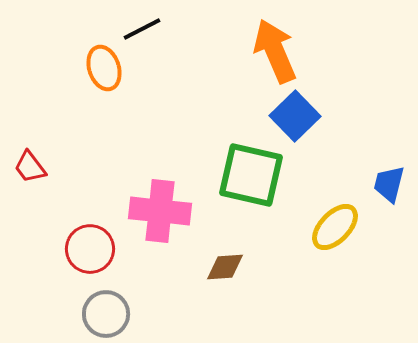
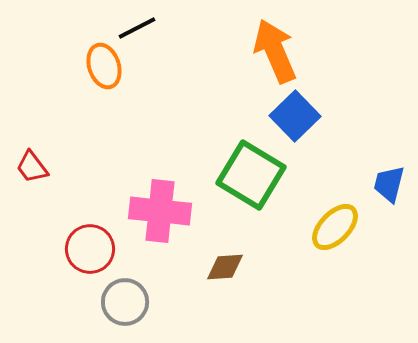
black line: moved 5 px left, 1 px up
orange ellipse: moved 2 px up
red trapezoid: moved 2 px right
green square: rotated 18 degrees clockwise
gray circle: moved 19 px right, 12 px up
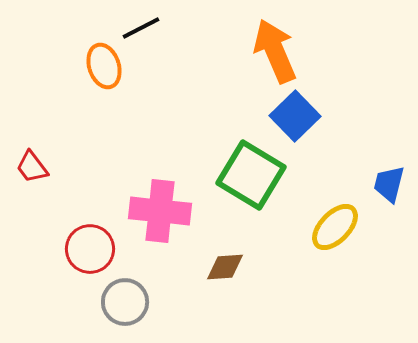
black line: moved 4 px right
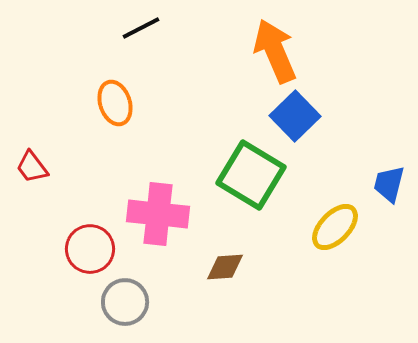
orange ellipse: moved 11 px right, 37 px down
pink cross: moved 2 px left, 3 px down
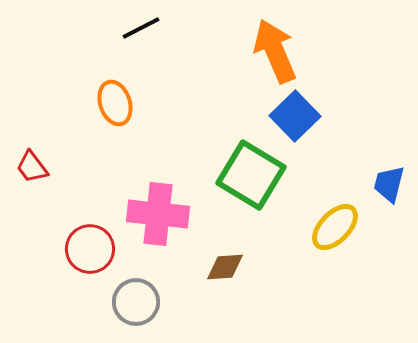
gray circle: moved 11 px right
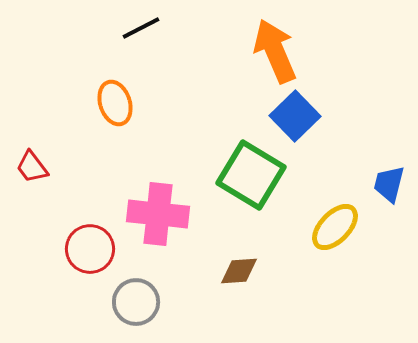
brown diamond: moved 14 px right, 4 px down
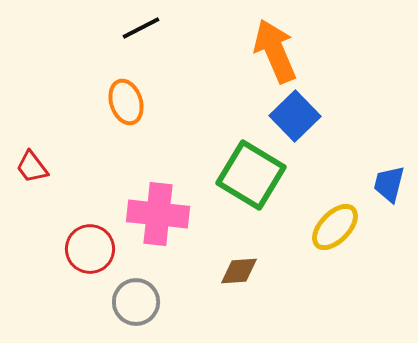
orange ellipse: moved 11 px right, 1 px up
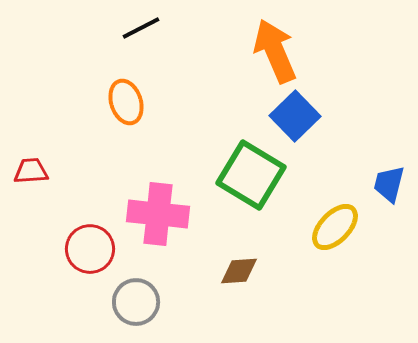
red trapezoid: moved 1 px left, 4 px down; rotated 123 degrees clockwise
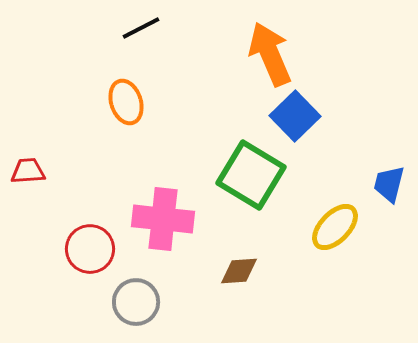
orange arrow: moved 5 px left, 3 px down
red trapezoid: moved 3 px left
pink cross: moved 5 px right, 5 px down
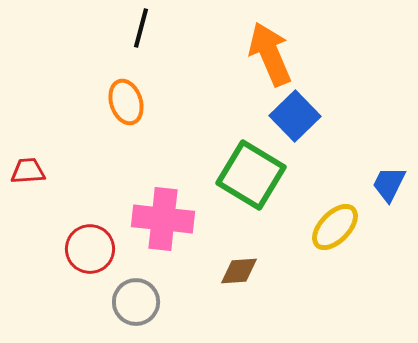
black line: rotated 48 degrees counterclockwise
blue trapezoid: rotated 12 degrees clockwise
